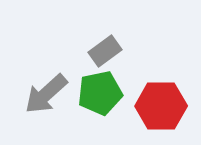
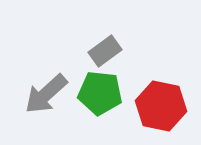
green pentagon: rotated 18 degrees clockwise
red hexagon: rotated 12 degrees clockwise
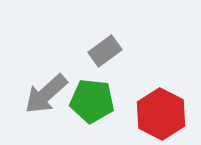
green pentagon: moved 8 px left, 8 px down
red hexagon: moved 8 px down; rotated 15 degrees clockwise
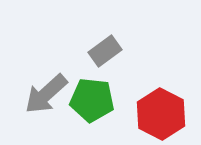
green pentagon: moved 1 px up
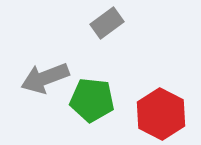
gray rectangle: moved 2 px right, 28 px up
gray arrow: moved 1 px left, 16 px up; rotated 21 degrees clockwise
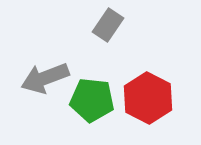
gray rectangle: moved 1 px right, 2 px down; rotated 20 degrees counterclockwise
red hexagon: moved 13 px left, 16 px up
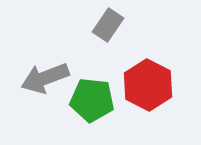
red hexagon: moved 13 px up
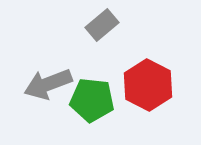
gray rectangle: moved 6 px left; rotated 16 degrees clockwise
gray arrow: moved 3 px right, 6 px down
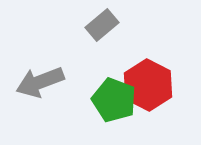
gray arrow: moved 8 px left, 2 px up
green pentagon: moved 22 px right; rotated 15 degrees clockwise
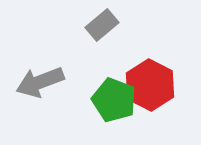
red hexagon: moved 2 px right
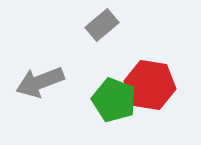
red hexagon: rotated 18 degrees counterclockwise
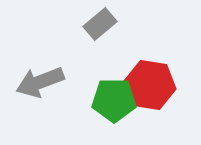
gray rectangle: moved 2 px left, 1 px up
green pentagon: rotated 21 degrees counterclockwise
